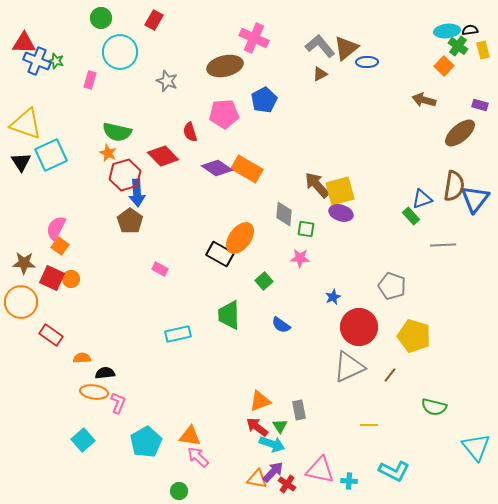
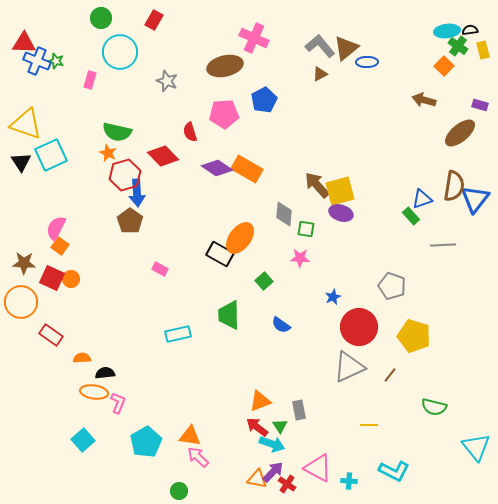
pink triangle at (320, 470): moved 2 px left, 2 px up; rotated 16 degrees clockwise
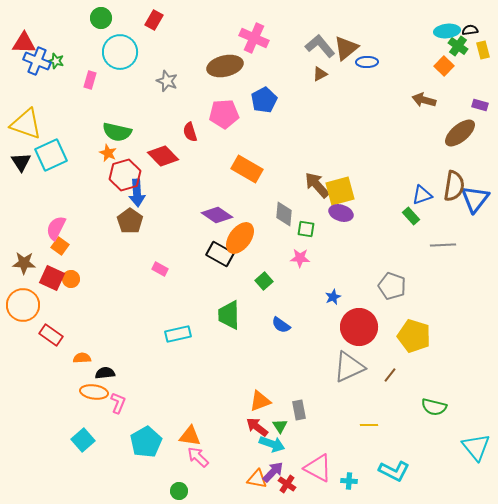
purple diamond at (217, 168): moved 47 px down
blue triangle at (422, 199): moved 4 px up
orange circle at (21, 302): moved 2 px right, 3 px down
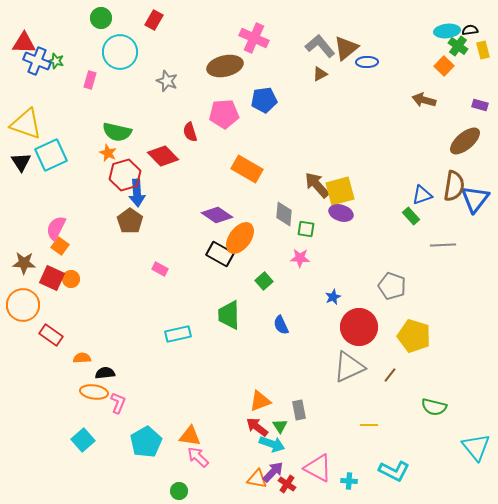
blue pentagon at (264, 100): rotated 20 degrees clockwise
brown ellipse at (460, 133): moved 5 px right, 8 px down
blue semicircle at (281, 325): rotated 30 degrees clockwise
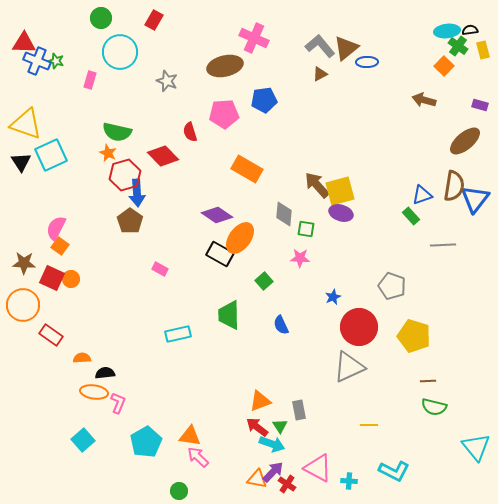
brown line at (390, 375): moved 38 px right, 6 px down; rotated 49 degrees clockwise
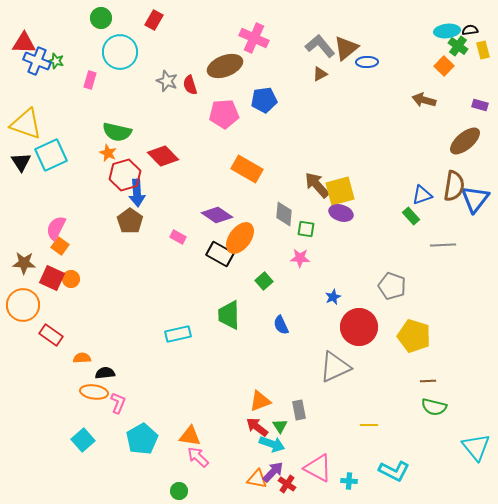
brown ellipse at (225, 66): rotated 8 degrees counterclockwise
red semicircle at (190, 132): moved 47 px up
pink rectangle at (160, 269): moved 18 px right, 32 px up
gray triangle at (349, 367): moved 14 px left
cyan pentagon at (146, 442): moved 4 px left, 3 px up
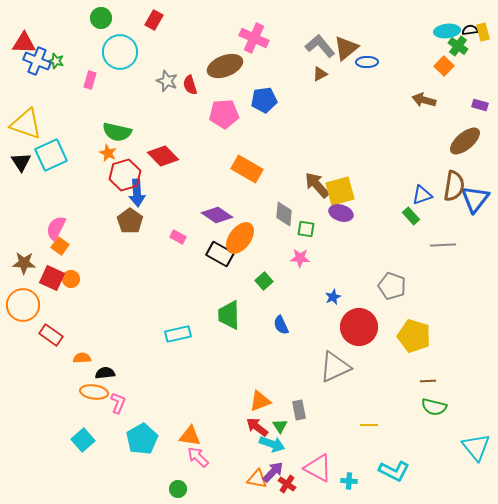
yellow rectangle at (483, 50): moved 18 px up
green circle at (179, 491): moved 1 px left, 2 px up
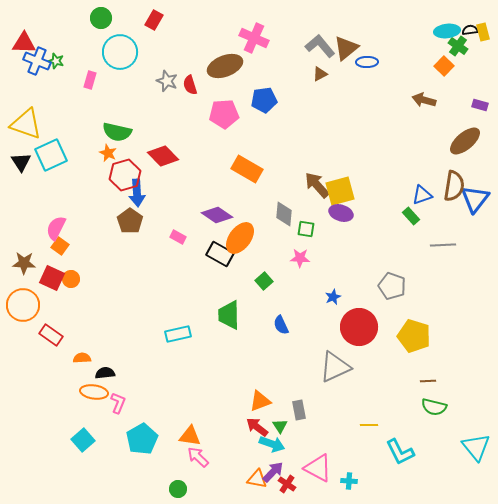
cyan L-shape at (394, 471): moved 6 px right, 19 px up; rotated 36 degrees clockwise
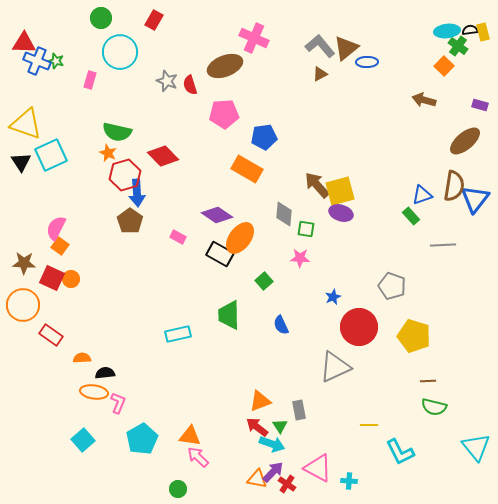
blue pentagon at (264, 100): moved 37 px down
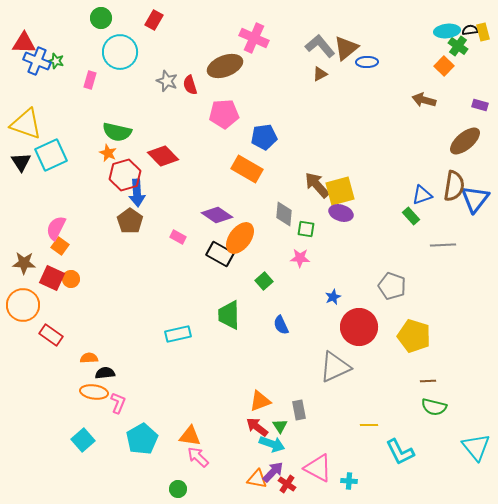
orange semicircle at (82, 358): moved 7 px right
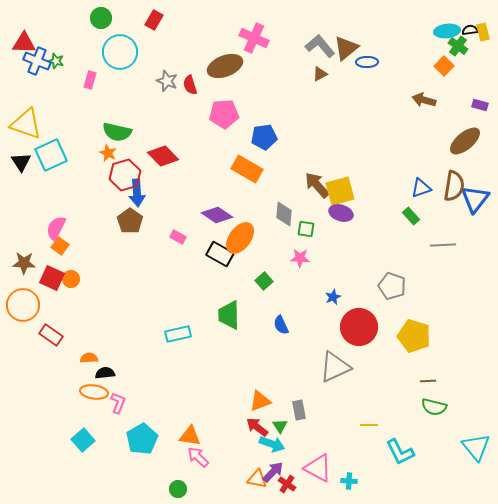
blue triangle at (422, 195): moved 1 px left, 7 px up
